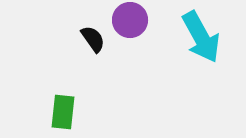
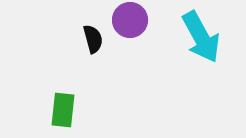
black semicircle: rotated 20 degrees clockwise
green rectangle: moved 2 px up
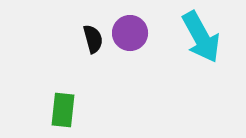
purple circle: moved 13 px down
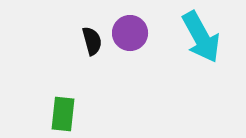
black semicircle: moved 1 px left, 2 px down
green rectangle: moved 4 px down
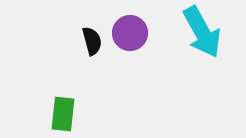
cyan arrow: moved 1 px right, 5 px up
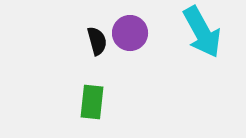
black semicircle: moved 5 px right
green rectangle: moved 29 px right, 12 px up
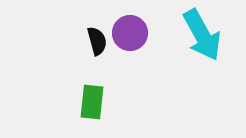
cyan arrow: moved 3 px down
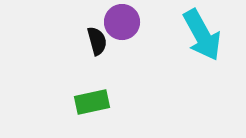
purple circle: moved 8 px left, 11 px up
green rectangle: rotated 72 degrees clockwise
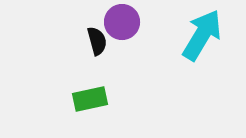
cyan arrow: rotated 120 degrees counterclockwise
green rectangle: moved 2 px left, 3 px up
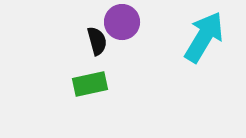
cyan arrow: moved 2 px right, 2 px down
green rectangle: moved 15 px up
